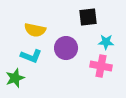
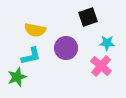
black square: rotated 12 degrees counterclockwise
cyan star: moved 1 px right, 1 px down
cyan L-shape: rotated 35 degrees counterclockwise
pink cross: rotated 30 degrees clockwise
green star: moved 2 px right, 1 px up
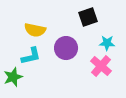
green star: moved 4 px left
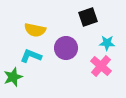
cyan L-shape: rotated 145 degrees counterclockwise
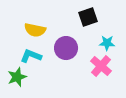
green star: moved 4 px right
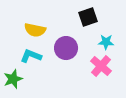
cyan star: moved 1 px left, 1 px up
green star: moved 4 px left, 2 px down
